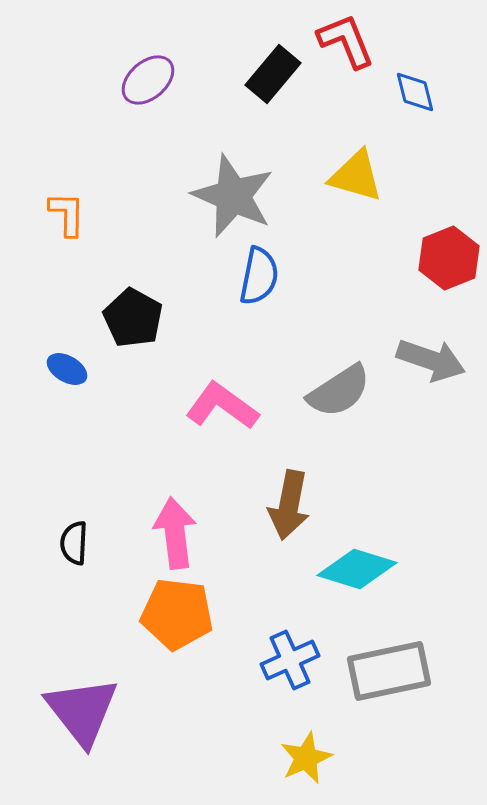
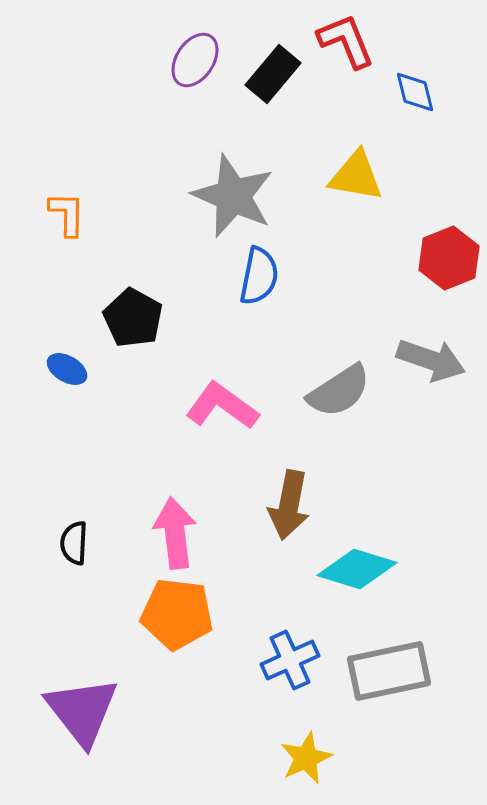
purple ellipse: moved 47 px right, 20 px up; rotated 16 degrees counterclockwise
yellow triangle: rotated 6 degrees counterclockwise
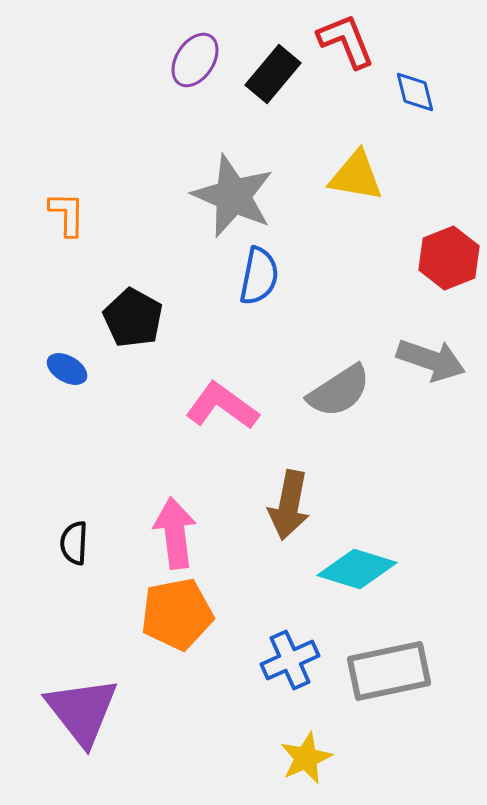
orange pentagon: rotated 18 degrees counterclockwise
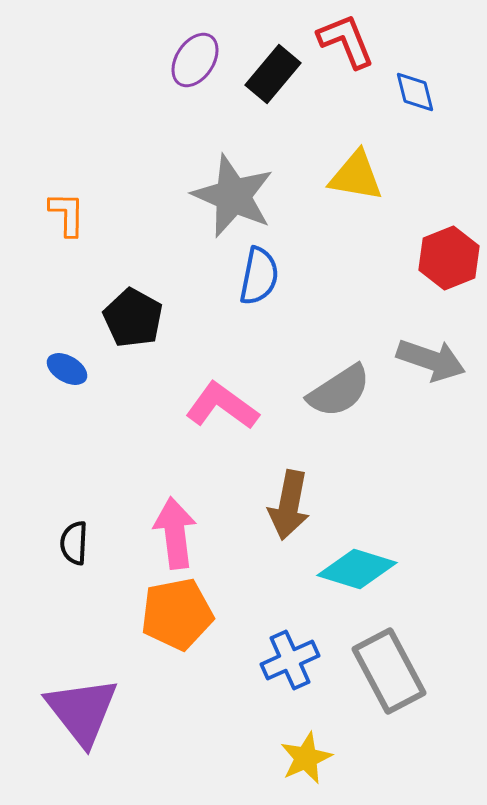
gray rectangle: rotated 74 degrees clockwise
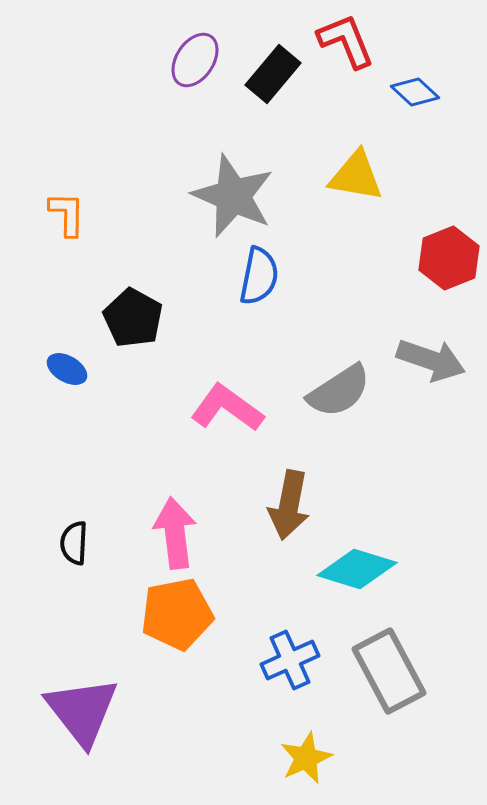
blue diamond: rotated 33 degrees counterclockwise
pink L-shape: moved 5 px right, 2 px down
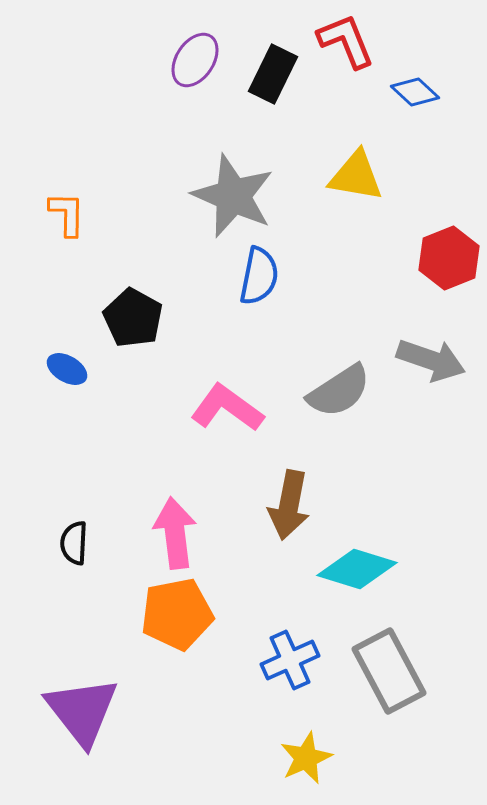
black rectangle: rotated 14 degrees counterclockwise
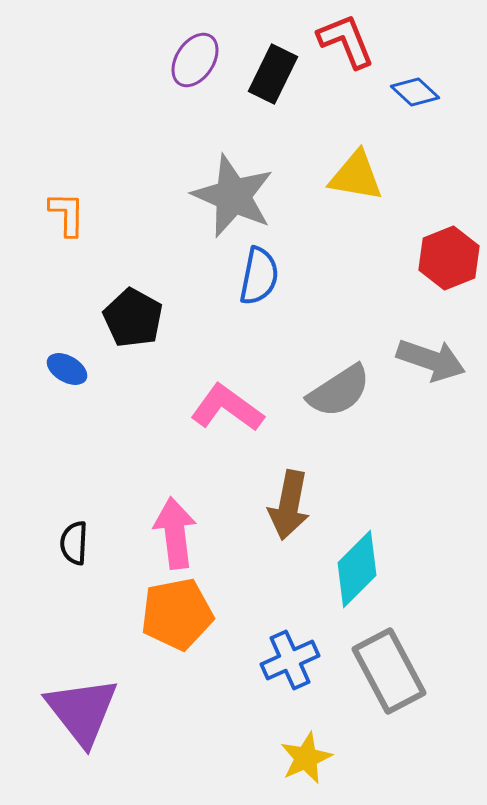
cyan diamond: rotated 62 degrees counterclockwise
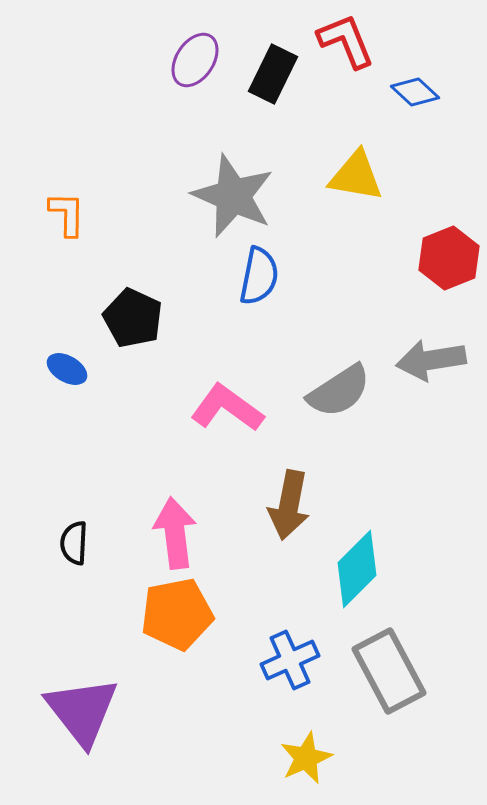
black pentagon: rotated 4 degrees counterclockwise
gray arrow: rotated 152 degrees clockwise
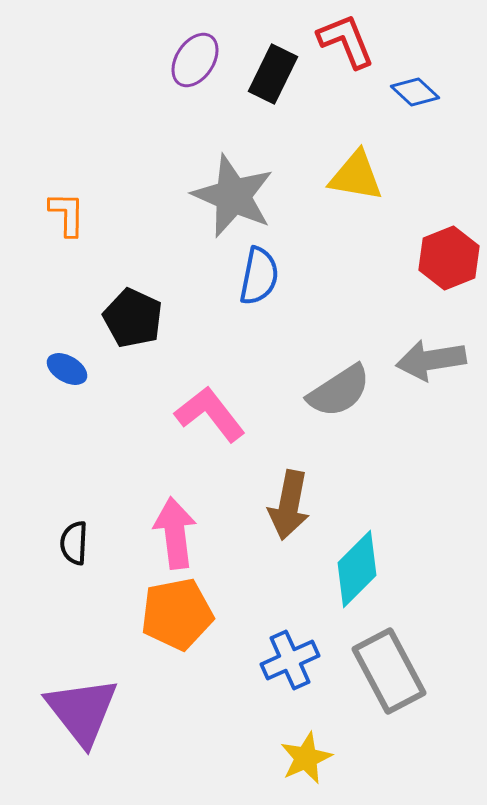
pink L-shape: moved 17 px left, 6 px down; rotated 16 degrees clockwise
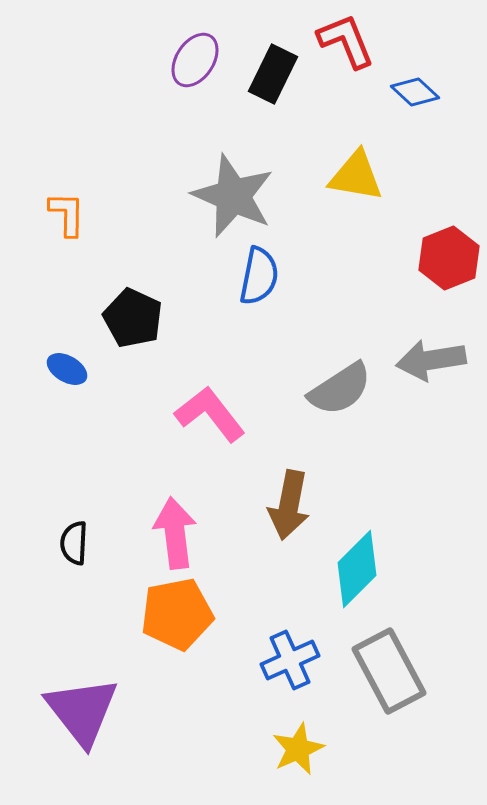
gray semicircle: moved 1 px right, 2 px up
yellow star: moved 8 px left, 9 px up
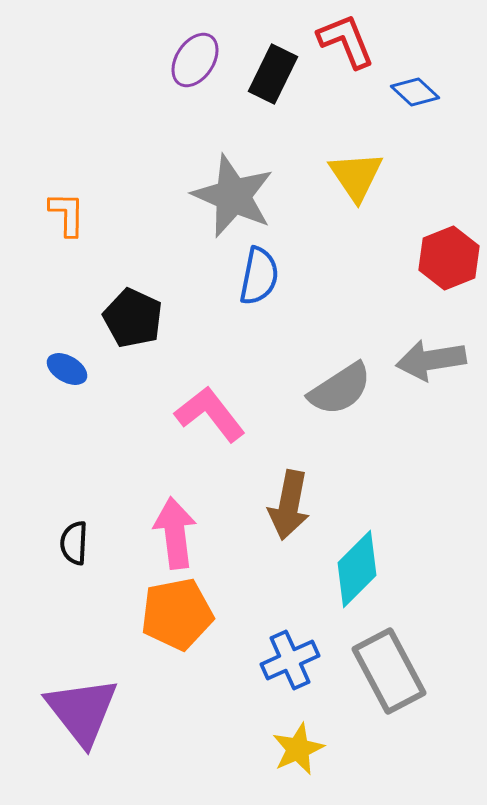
yellow triangle: rotated 46 degrees clockwise
